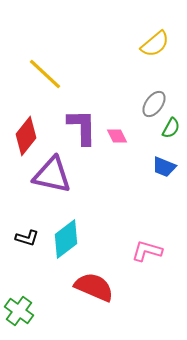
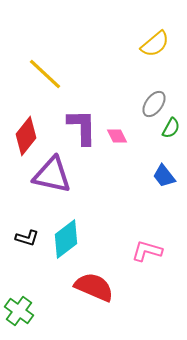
blue trapezoid: moved 9 px down; rotated 30 degrees clockwise
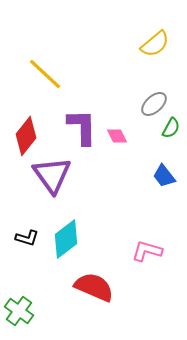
gray ellipse: rotated 12 degrees clockwise
purple triangle: rotated 42 degrees clockwise
